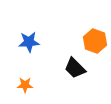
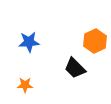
orange hexagon: rotated 15 degrees clockwise
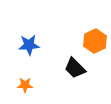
blue star: moved 3 px down
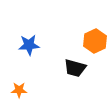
black trapezoid: rotated 30 degrees counterclockwise
orange star: moved 6 px left, 5 px down
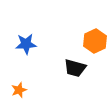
blue star: moved 3 px left, 1 px up
orange star: rotated 21 degrees counterclockwise
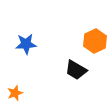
black trapezoid: moved 1 px right, 2 px down; rotated 15 degrees clockwise
orange star: moved 4 px left, 3 px down
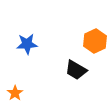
blue star: moved 1 px right
orange star: rotated 14 degrees counterclockwise
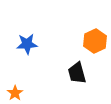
black trapezoid: moved 1 px right, 3 px down; rotated 45 degrees clockwise
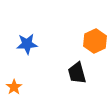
orange star: moved 1 px left, 6 px up
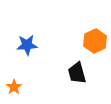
blue star: moved 1 px down
